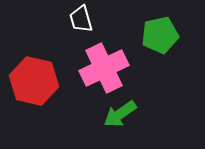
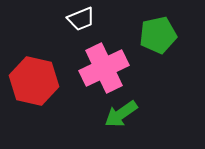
white trapezoid: rotated 96 degrees counterclockwise
green pentagon: moved 2 px left
green arrow: moved 1 px right
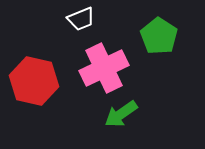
green pentagon: moved 1 px right, 1 px down; rotated 27 degrees counterclockwise
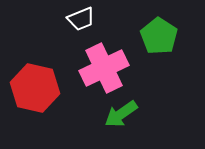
red hexagon: moved 1 px right, 7 px down
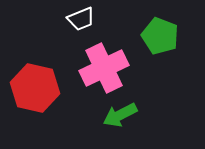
green pentagon: moved 1 px right; rotated 12 degrees counterclockwise
green arrow: moved 1 px left, 1 px down; rotated 8 degrees clockwise
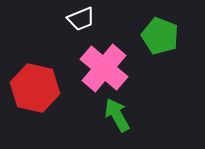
pink cross: rotated 24 degrees counterclockwise
green arrow: moved 3 px left; rotated 88 degrees clockwise
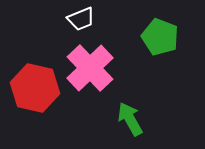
green pentagon: moved 1 px down
pink cross: moved 14 px left; rotated 6 degrees clockwise
green arrow: moved 13 px right, 4 px down
